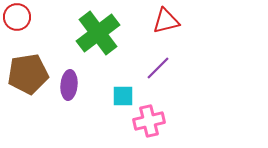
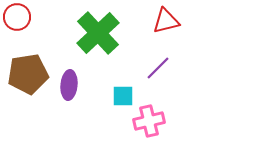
green cross: rotated 6 degrees counterclockwise
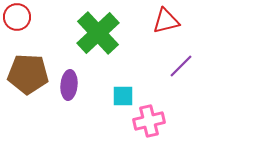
purple line: moved 23 px right, 2 px up
brown pentagon: rotated 12 degrees clockwise
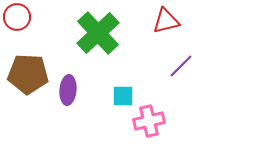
purple ellipse: moved 1 px left, 5 px down
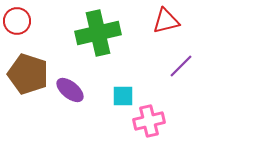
red circle: moved 4 px down
green cross: rotated 30 degrees clockwise
brown pentagon: rotated 15 degrees clockwise
purple ellipse: moved 2 px right; rotated 56 degrees counterclockwise
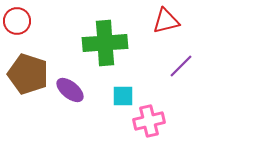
green cross: moved 7 px right, 10 px down; rotated 9 degrees clockwise
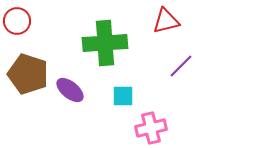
pink cross: moved 2 px right, 7 px down
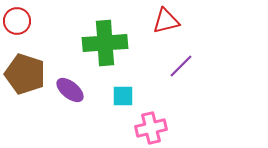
brown pentagon: moved 3 px left
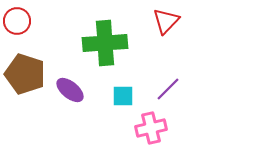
red triangle: rotated 32 degrees counterclockwise
purple line: moved 13 px left, 23 px down
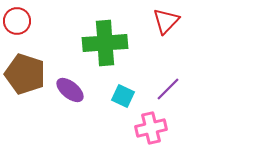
cyan square: rotated 25 degrees clockwise
